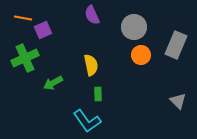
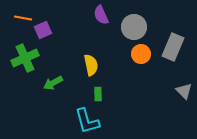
purple semicircle: moved 9 px right
gray rectangle: moved 3 px left, 2 px down
orange circle: moved 1 px up
gray triangle: moved 6 px right, 10 px up
cyan L-shape: rotated 20 degrees clockwise
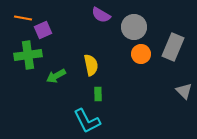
purple semicircle: rotated 36 degrees counterclockwise
green cross: moved 3 px right, 3 px up; rotated 16 degrees clockwise
green arrow: moved 3 px right, 7 px up
cyan L-shape: rotated 12 degrees counterclockwise
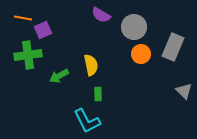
green arrow: moved 3 px right
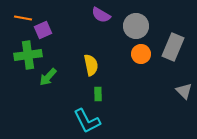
gray circle: moved 2 px right, 1 px up
green arrow: moved 11 px left, 1 px down; rotated 18 degrees counterclockwise
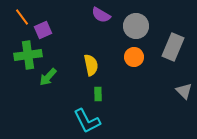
orange line: moved 1 px left, 1 px up; rotated 42 degrees clockwise
orange circle: moved 7 px left, 3 px down
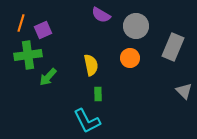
orange line: moved 1 px left, 6 px down; rotated 54 degrees clockwise
orange circle: moved 4 px left, 1 px down
